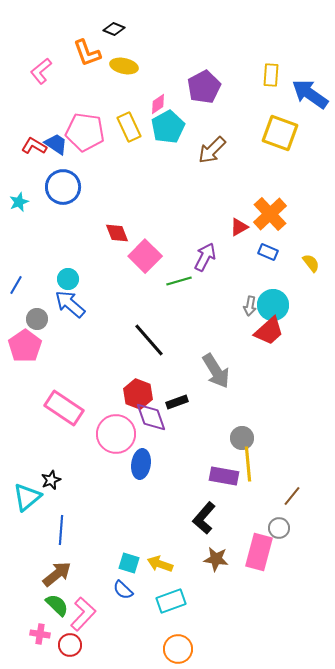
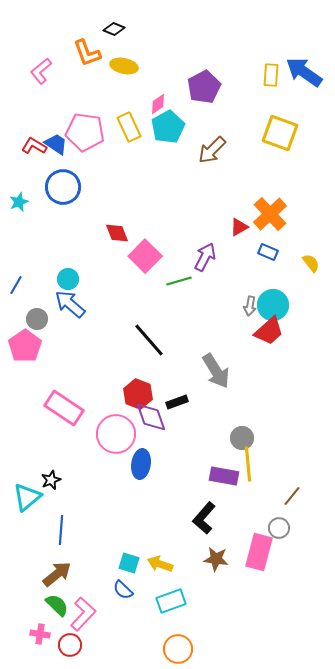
blue arrow at (310, 94): moved 6 px left, 22 px up
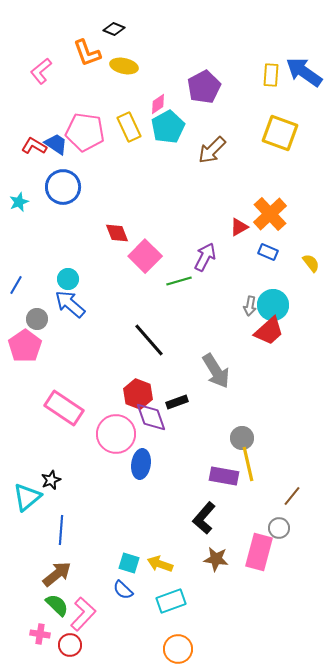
yellow line at (248, 464): rotated 8 degrees counterclockwise
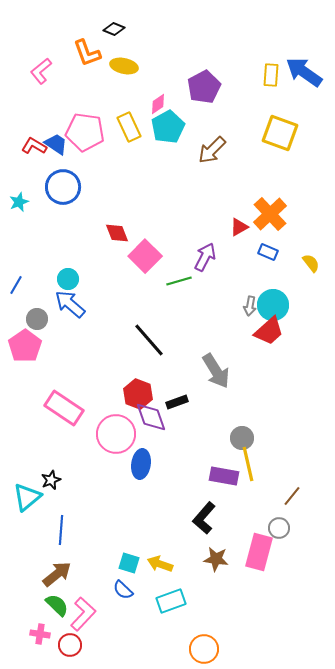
orange circle at (178, 649): moved 26 px right
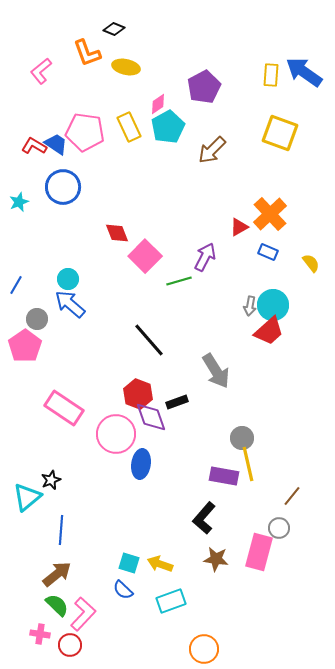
yellow ellipse at (124, 66): moved 2 px right, 1 px down
